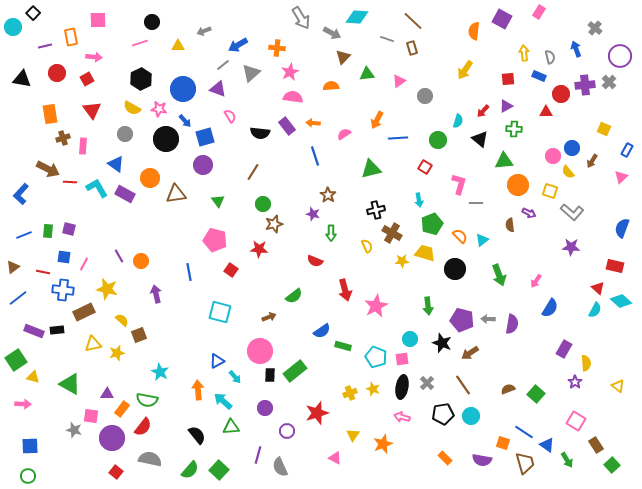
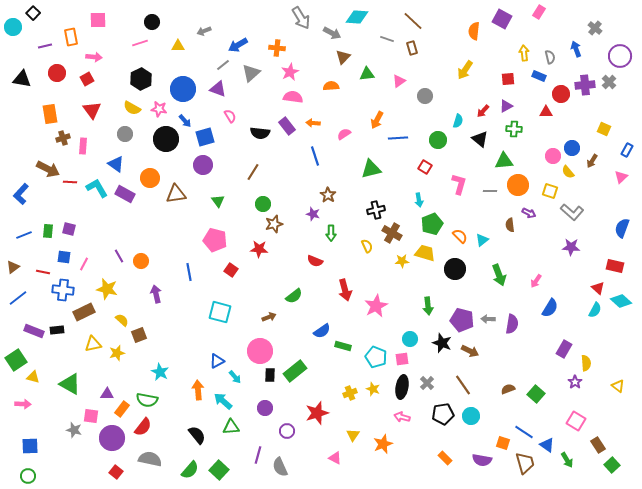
gray line at (476, 203): moved 14 px right, 12 px up
brown arrow at (470, 353): moved 2 px up; rotated 120 degrees counterclockwise
brown rectangle at (596, 445): moved 2 px right
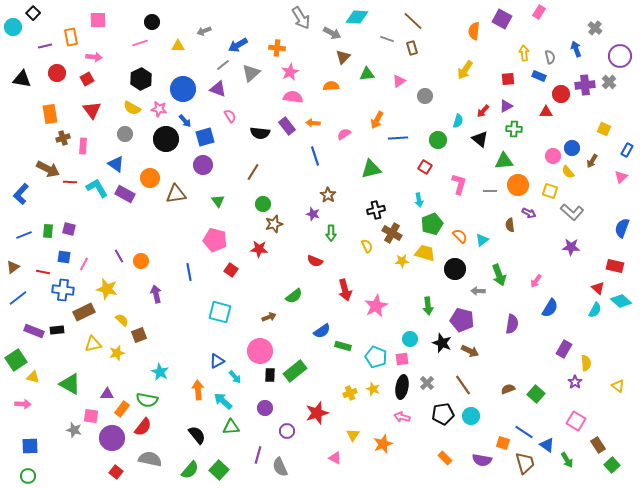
gray arrow at (488, 319): moved 10 px left, 28 px up
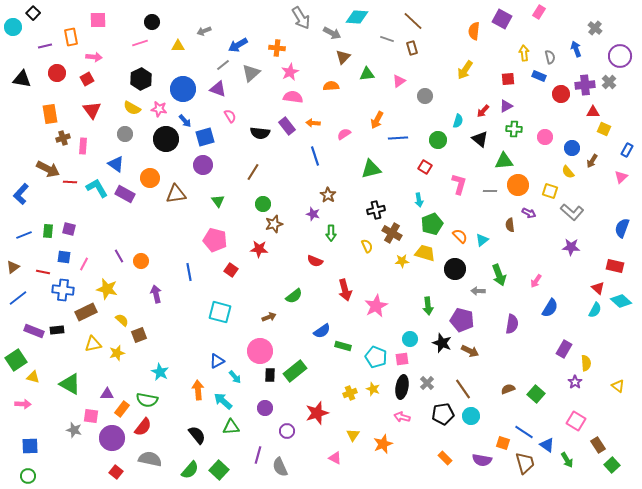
red triangle at (546, 112): moved 47 px right
pink circle at (553, 156): moved 8 px left, 19 px up
brown rectangle at (84, 312): moved 2 px right
brown line at (463, 385): moved 4 px down
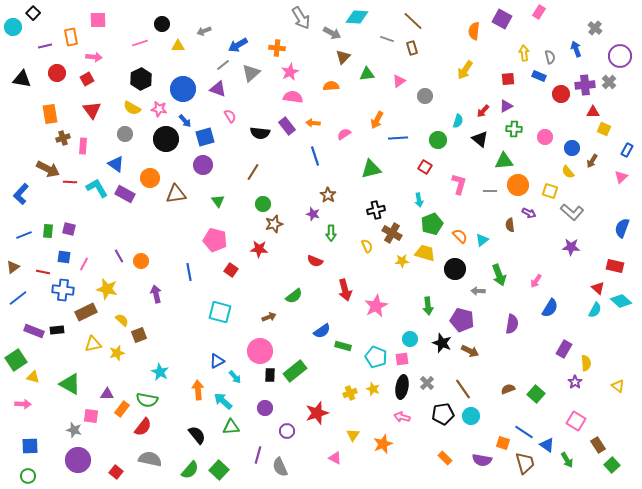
black circle at (152, 22): moved 10 px right, 2 px down
purple circle at (112, 438): moved 34 px left, 22 px down
